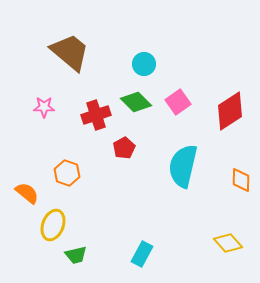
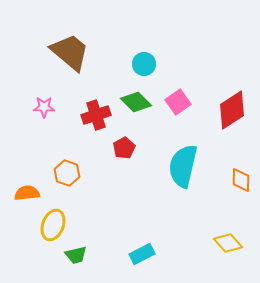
red diamond: moved 2 px right, 1 px up
orange semicircle: rotated 45 degrees counterclockwise
cyan rectangle: rotated 35 degrees clockwise
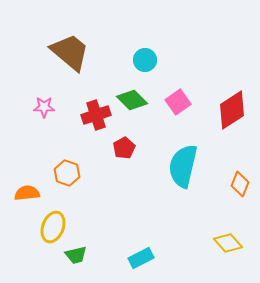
cyan circle: moved 1 px right, 4 px up
green diamond: moved 4 px left, 2 px up
orange diamond: moved 1 px left, 4 px down; rotated 20 degrees clockwise
yellow ellipse: moved 2 px down
cyan rectangle: moved 1 px left, 4 px down
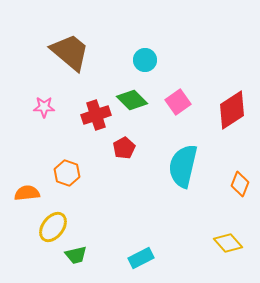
yellow ellipse: rotated 16 degrees clockwise
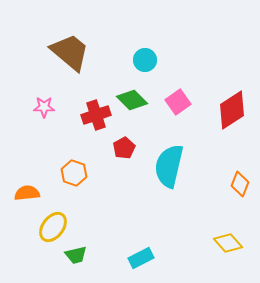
cyan semicircle: moved 14 px left
orange hexagon: moved 7 px right
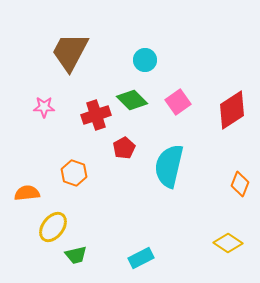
brown trapezoid: rotated 102 degrees counterclockwise
yellow diamond: rotated 16 degrees counterclockwise
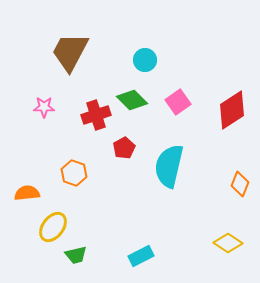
cyan rectangle: moved 2 px up
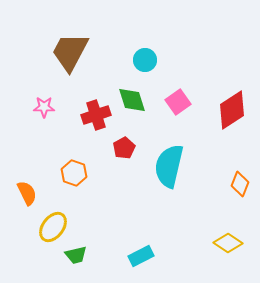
green diamond: rotated 28 degrees clockwise
orange semicircle: rotated 70 degrees clockwise
